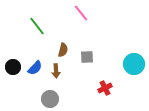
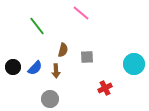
pink line: rotated 12 degrees counterclockwise
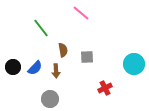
green line: moved 4 px right, 2 px down
brown semicircle: rotated 24 degrees counterclockwise
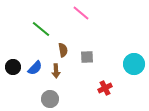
green line: moved 1 px down; rotated 12 degrees counterclockwise
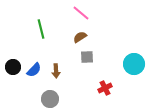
green line: rotated 36 degrees clockwise
brown semicircle: moved 17 px right, 13 px up; rotated 112 degrees counterclockwise
blue semicircle: moved 1 px left, 2 px down
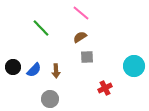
green line: moved 1 px up; rotated 30 degrees counterclockwise
cyan circle: moved 2 px down
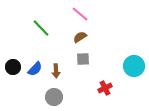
pink line: moved 1 px left, 1 px down
gray square: moved 4 px left, 2 px down
blue semicircle: moved 1 px right, 1 px up
gray circle: moved 4 px right, 2 px up
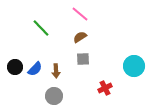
black circle: moved 2 px right
gray circle: moved 1 px up
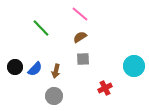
brown arrow: rotated 16 degrees clockwise
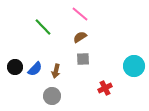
green line: moved 2 px right, 1 px up
gray circle: moved 2 px left
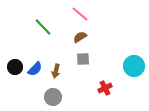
gray circle: moved 1 px right, 1 px down
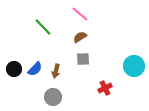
black circle: moved 1 px left, 2 px down
